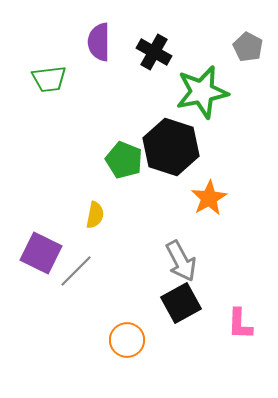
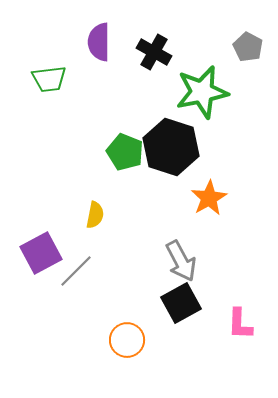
green pentagon: moved 1 px right, 8 px up
purple square: rotated 36 degrees clockwise
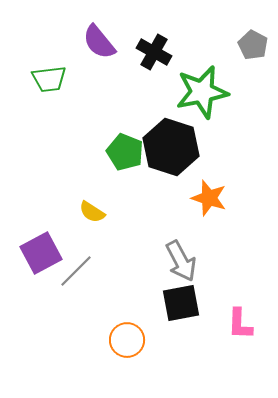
purple semicircle: rotated 39 degrees counterclockwise
gray pentagon: moved 5 px right, 2 px up
orange star: rotated 24 degrees counterclockwise
yellow semicircle: moved 3 px left, 3 px up; rotated 112 degrees clockwise
black square: rotated 18 degrees clockwise
